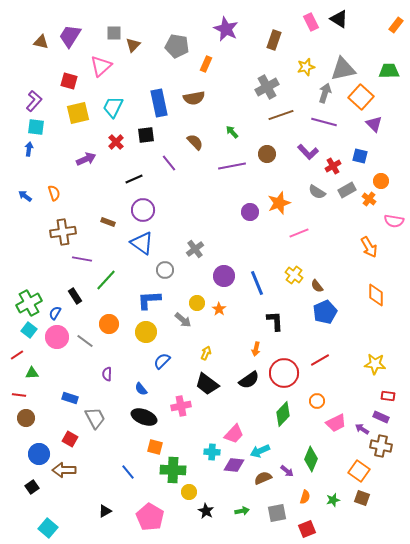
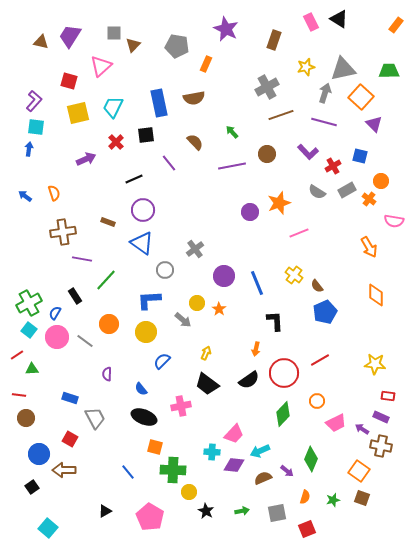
green triangle at (32, 373): moved 4 px up
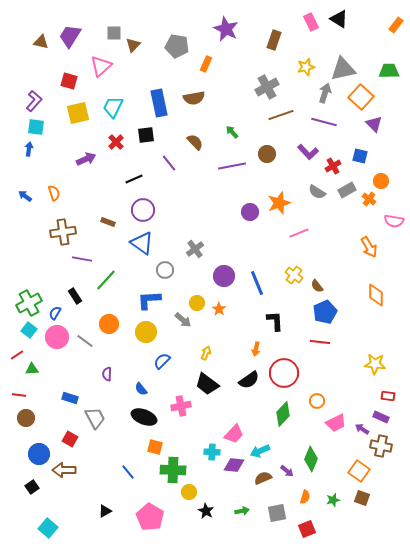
red line at (320, 360): moved 18 px up; rotated 36 degrees clockwise
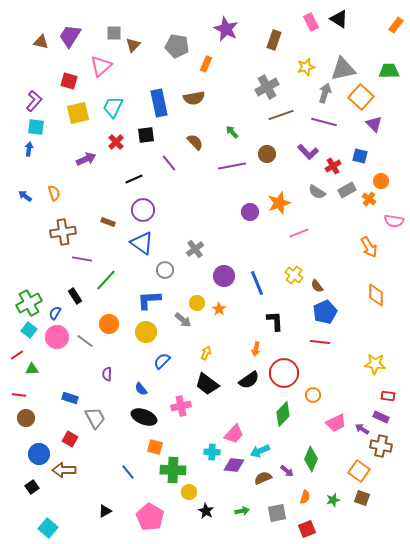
orange circle at (317, 401): moved 4 px left, 6 px up
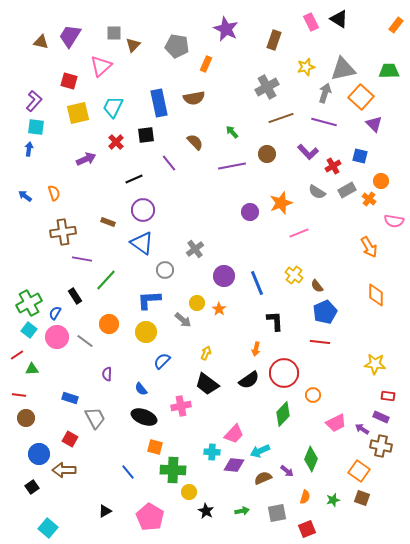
brown line at (281, 115): moved 3 px down
orange star at (279, 203): moved 2 px right
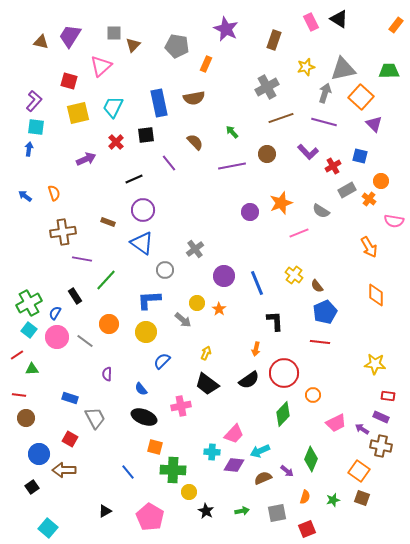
gray semicircle at (317, 192): moved 4 px right, 19 px down
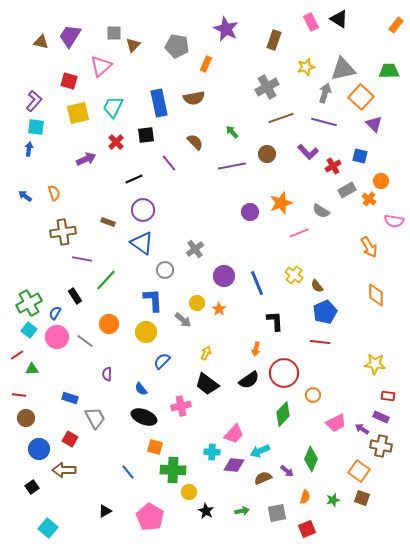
blue L-shape at (149, 300): moved 4 px right; rotated 90 degrees clockwise
blue circle at (39, 454): moved 5 px up
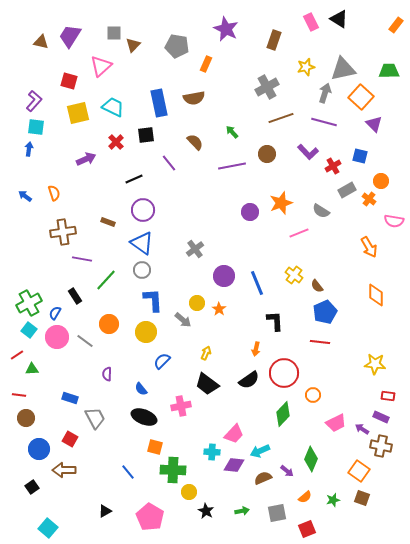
cyan trapezoid at (113, 107): rotated 90 degrees clockwise
gray circle at (165, 270): moved 23 px left
orange semicircle at (305, 497): rotated 32 degrees clockwise
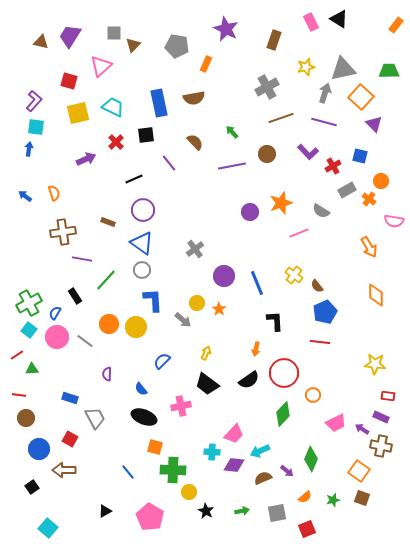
yellow circle at (146, 332): moved 10 px left, 5 px up
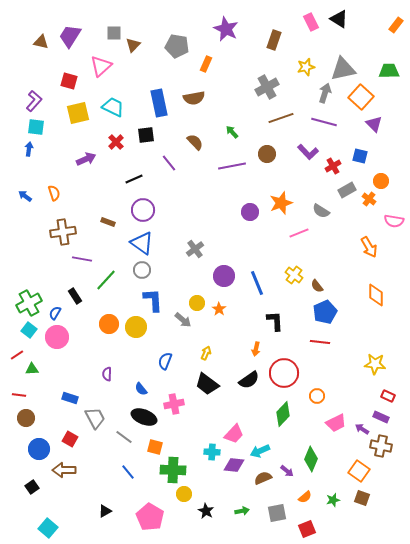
gray line at (85, 341): moved 39 px right, 96 px down
blue semicircle at (162, 361): moved 3 px right; rotated 24 degrees counterclockwise
orange circle at (313, 395): moved 4 px right, 1 px down
red rectangle at (388, 396): rotated 16 degrees clockwise
pink cross at (181, 406): moved 7 px left, 2 px up
yellow circle at (189, 492): moved 5 px left, 2 px down
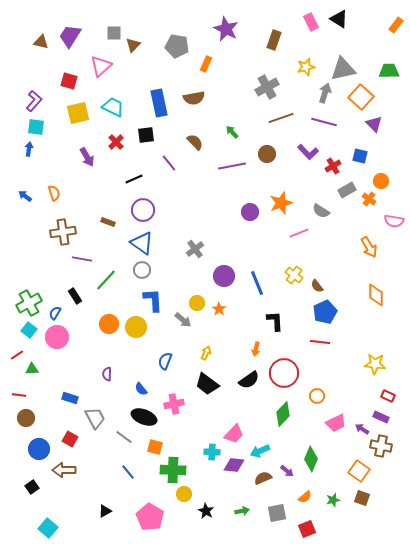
purple arrow at (86, 159): moved 1 px right, 2 px up; rotated 84 degrees clockwise
